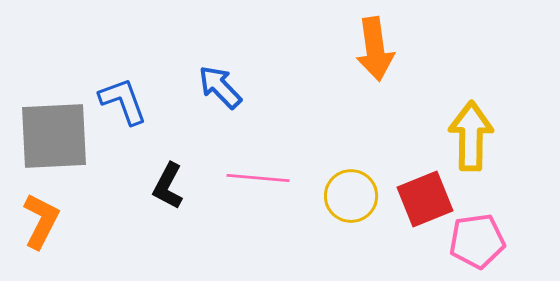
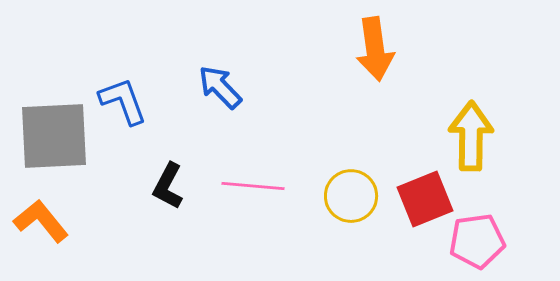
pink line: moved 5 px left, 8 px down
orange L-shape: rotated 66 degrees counterclockwise
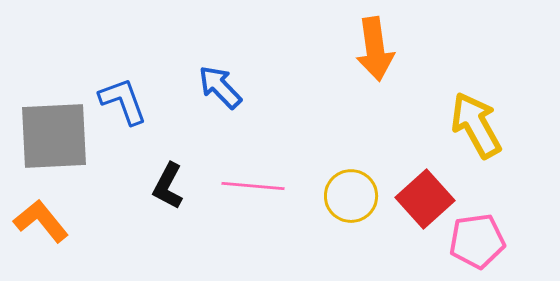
yellow arrow: moved 5 px right, 11 px up; rotated 30 degrees counterclockwise
red square: rotated 20 degrees counterclockwise
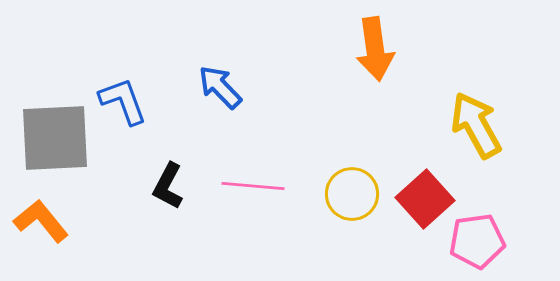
gray square: moved 1 px right, 2 px down
yellow circle: moved 1 px right, 2 px up
